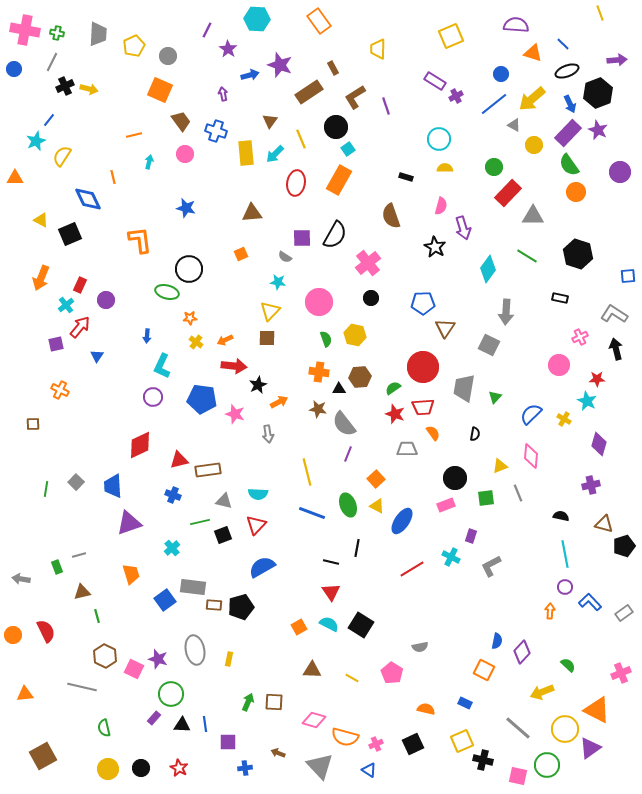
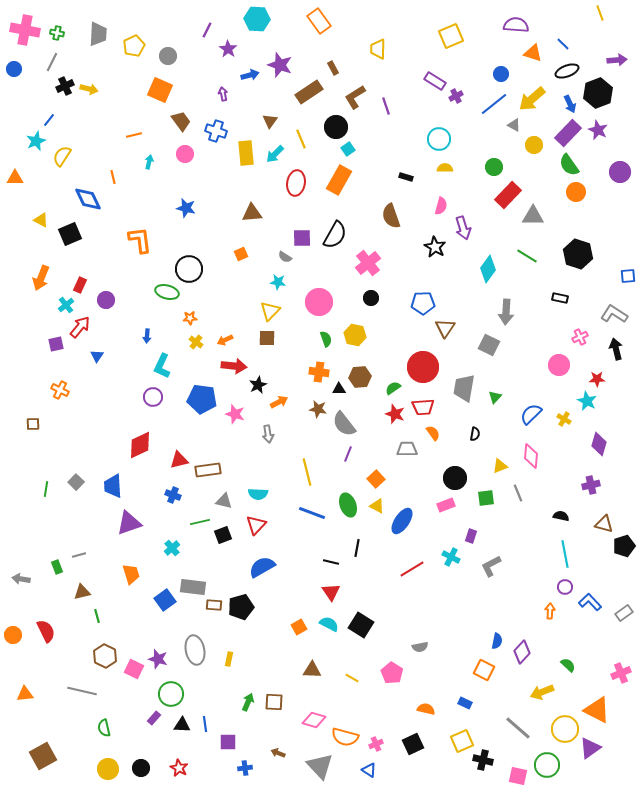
red rectangle at (508, 193): moved 2 px down
gray line at (82, 687): moved 4 px down
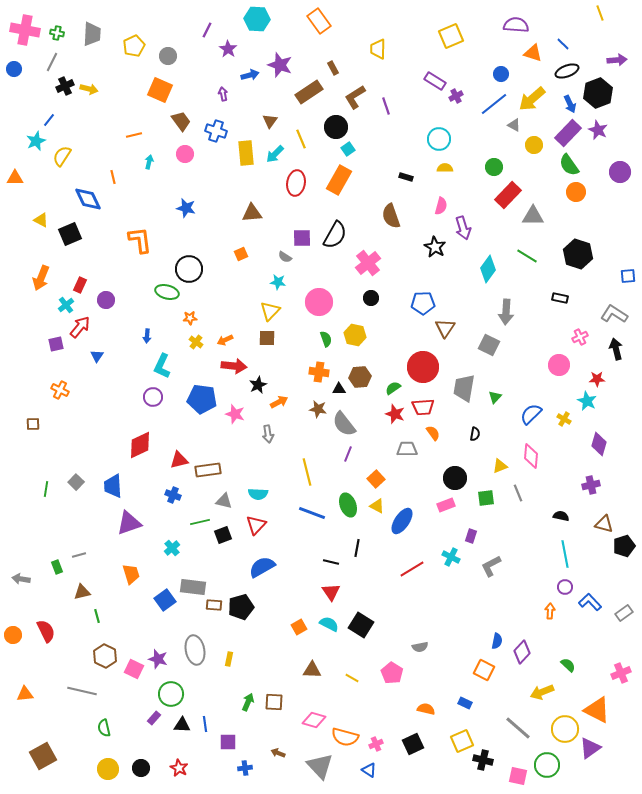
gray trapezoid at (98, 34): moved 6 px left
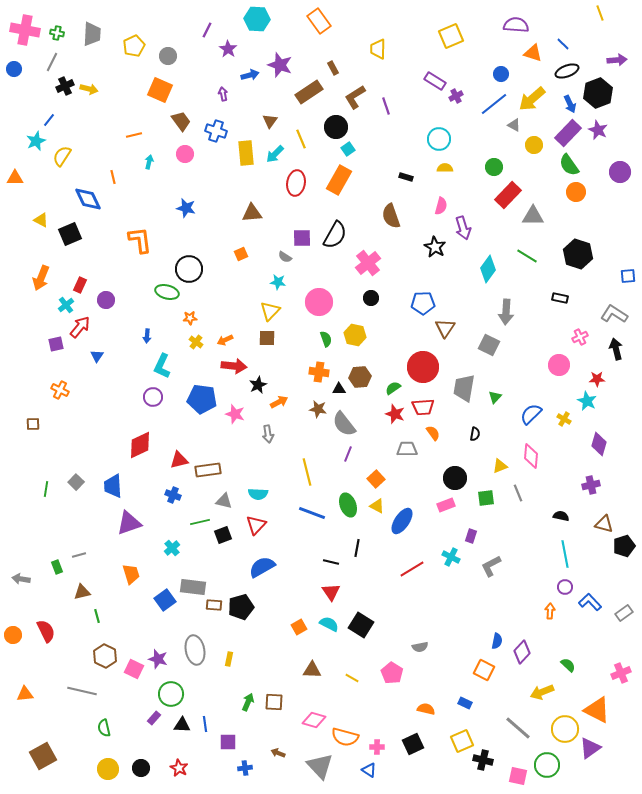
pink cross at (376, 744): moved 1 px right, 3 px down; rotated 24 degrees clockwise
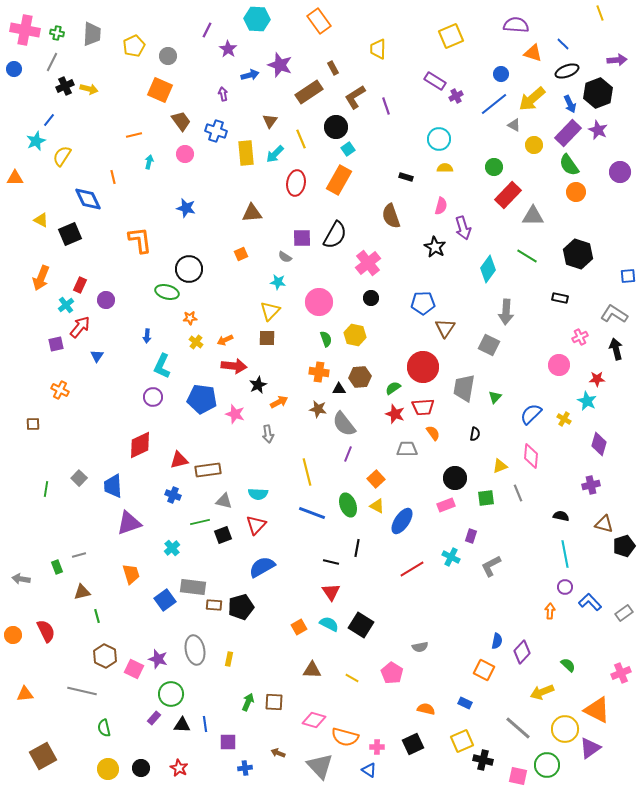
gray square at (76, 482): moved 3 px right, 4 px up
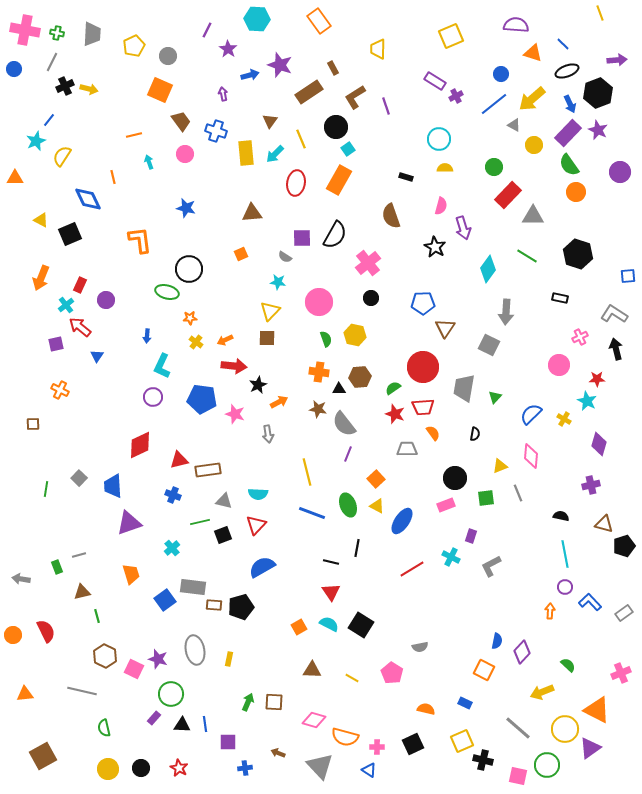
cyan arrow at (149, 162): rotated 32 degrees counterclockwise
red arrow at (80, 327): rotated 90 degrees counterclockwise
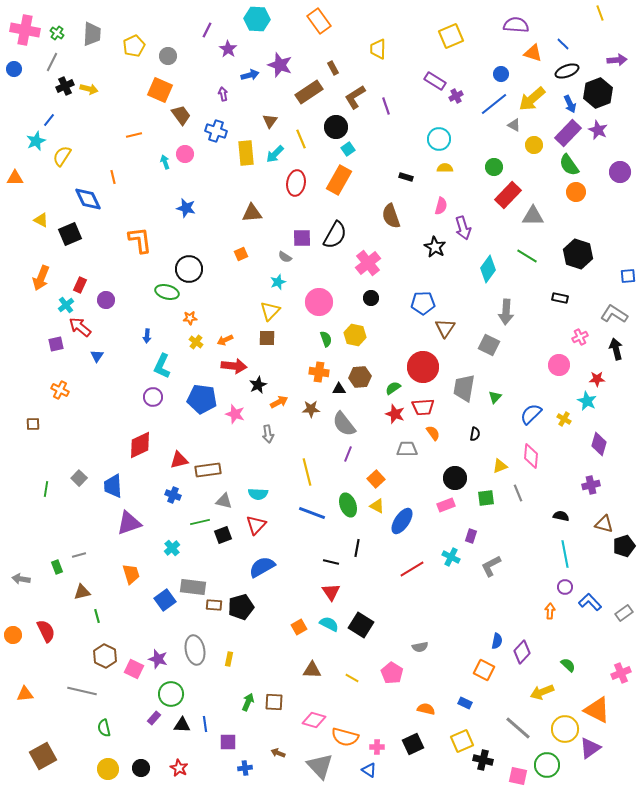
green cross at (57, 33): rotated 24 degrees clockwise
brown trapezoid at (181, 121): moved 6 px up
cyan arrow at (149, 162): moved 16 px right
cyan star at (278, 282): rotated 28 degrees counterclockwise
brown star at (318, 409): moved 7 px left; rotated 12 degrees counterclockwise
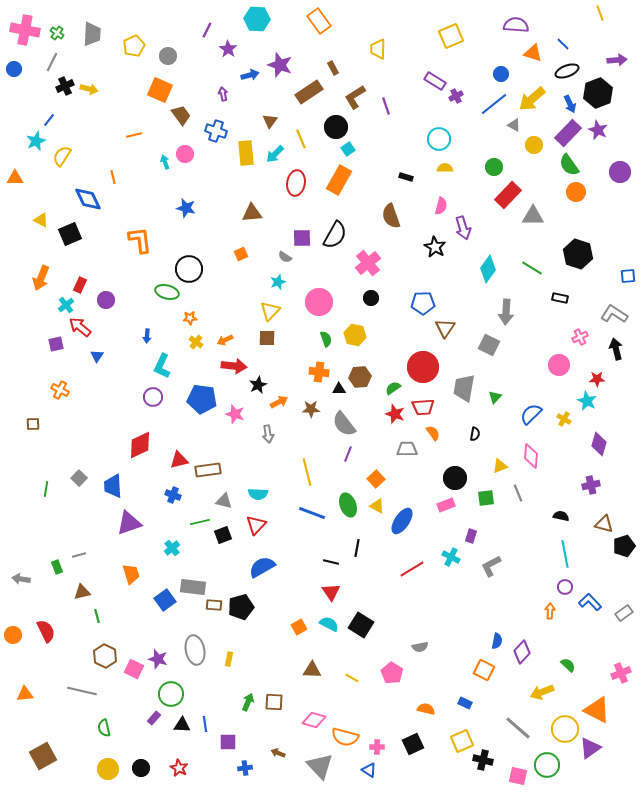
green line at (527, 256): moved 5 px right, 12 px down
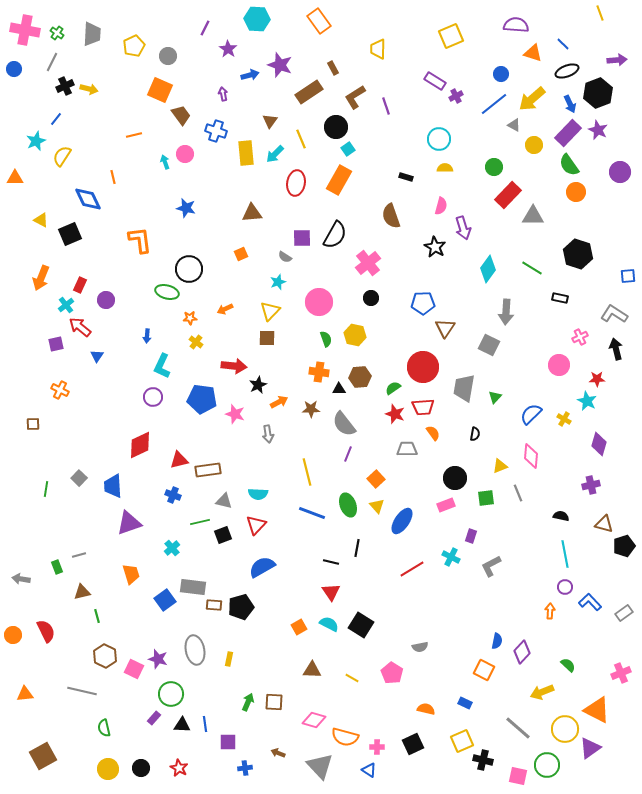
purple line at (207, 30): moved 2 px left, 2 px up
blue line at (49, 120): moved 7 px right, 1 px up
orange arrow at (225, 340): moved 31 px up
yellow triangle at (377, 506): rotated 21 degrees clockwise
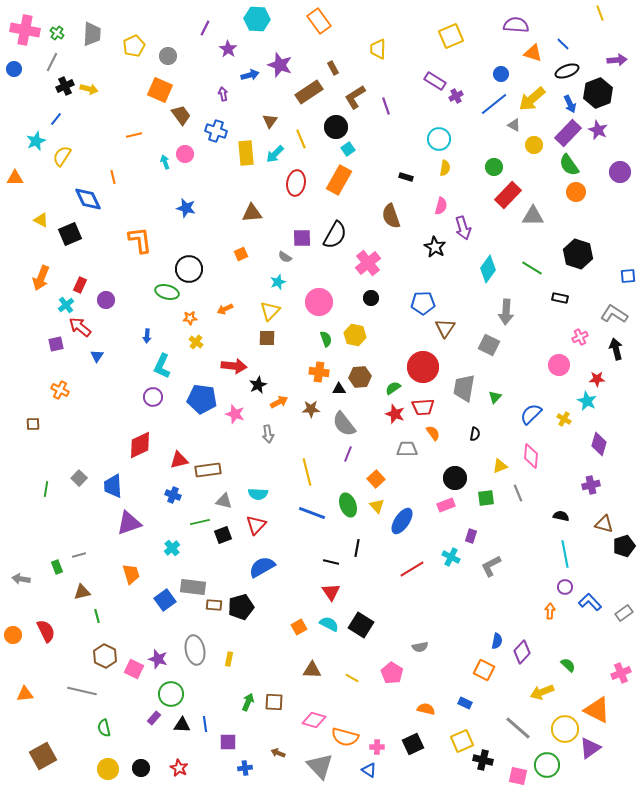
yellow semicircle at (445, 168): rotated 98 degrees clockwise
